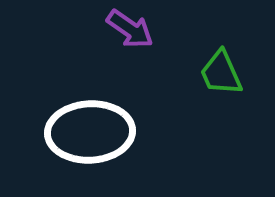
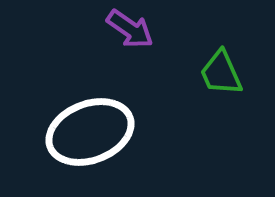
white ellipse: rotated 18 degrees counterclockwise
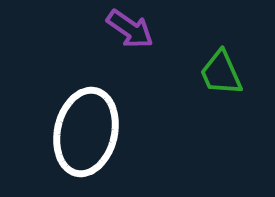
white ellipse: moved 4 px left; rotated 56 degrees counterclockwise
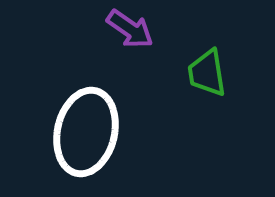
green trapezoid: moved 14 px left; rotated 15 degrees clockwise
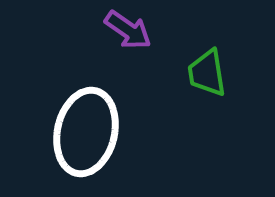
purple arrow: moved 2 px left, 1 px down
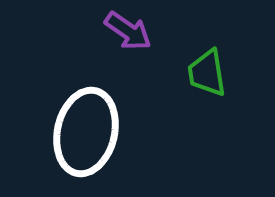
purple arrow: moved 1 px down
